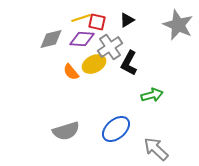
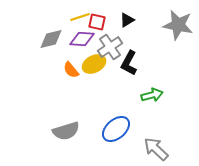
yellow line: moved 1 px left, 1 px up
gray star: rotated 12 degrees counterclockwise
orange semicircle: moved 2 px up
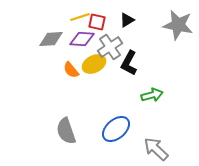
gray diamond: rotated 10 degrees clockwise
gray semicircle: rotated 88 degrees clockwise
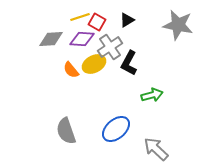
red square: rotated 18 degrees clockwise
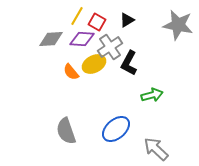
yellow line: moved 3 px left, 1 px up; rotated 42 degrees counterclockwise
orange semicircle: moved 2 px down
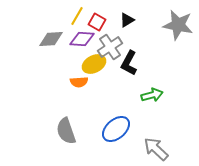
orange semicircle: moved 8 px right, 10 px down; rotated 54 degrees counterclockwise
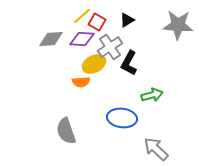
yellow line: moved 5 px right; rotated 18 degrees clockwise
gray star: rotated 8 degrees counterclockwise
orange semicircle: moved 2 px right
blue ellipse: moved 6 px right, 11 px up; rotated 48 degrees clockwise
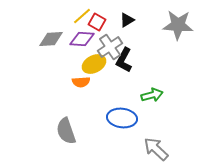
black L-shape: moved 5 px left, 3 px up
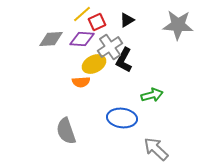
yellow line: moved 2 px up
red square: rotated 36 degrees clockwise
